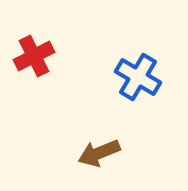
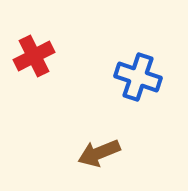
blue cross: rotated 12 degrees counterclockwise
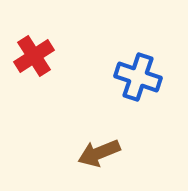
red cross: rotated 6 degrees counterclockwise
